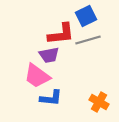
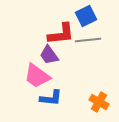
gray line: rotated 10 degrees clockwise
purple trapezoid: rotated 65 degrees clockwise
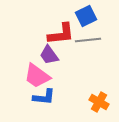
blue L-shape: moved 7 px left, 1 px up
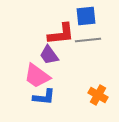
blue square: rotated 20 degrees clockwise
orange cross: moved 1 px left, 7 px up
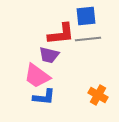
gray line: moved 1 px up
purple trapezoid: rotated 40 degrees counterclockwise
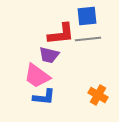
blue square: moved 1 px right
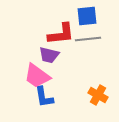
blue L-shape: rotated 75 degrees clockwise
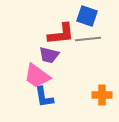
blue square: rotated 25 degrees clockwise
orange cross: moved 4 px right; rotated 30 degrees counterclockwise
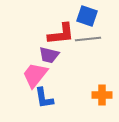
pink trapezoid: moved 2 px left, 1 px up; rotated 92 degrees clockwise
blue L-shape: moved 1 px down
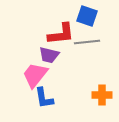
gray line: moved 1 px left, 3 px down
